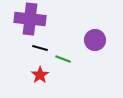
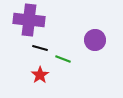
purple cross: moved 1 px left, 1 px down
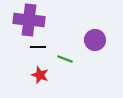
black line: moved 2 px left, 1 px up; rotated 14 degrees counterclockwise
green line: moved 2 px right
red star: rotated 18 degrees counterclockwise
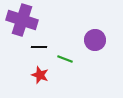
purple cross: moved 7 px left; rotated 12 degrees clockwise
black line: moved 1 px right
